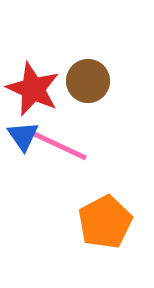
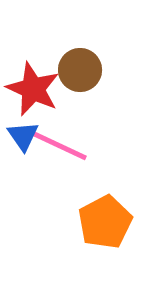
brown circle: moved 8 px left, 11 px up
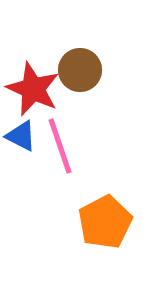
blue triangle: moved 2 px left; rotated 28 degrees counterclockwise
pink line: rotated 46 degrees clockwise
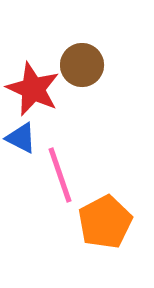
brown circle: moved 2 px right, 5 px up
blue triangle: moved 2 px down
pink line: moved 29 px down
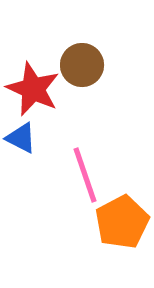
pink line: moved 25 px right
orange pentagon: moved 17 px right
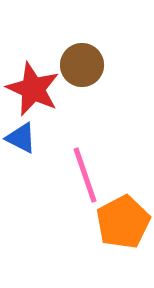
orange pentagon: moved 1 px right
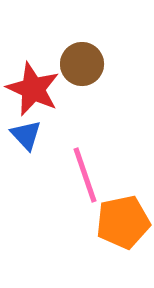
brown circle: moved 1 px up
blue triangle: moved 5 px right, 3 px up; rotated 20 degrees clockwise
orange pentagon: rotated 16 degrees clockwise
